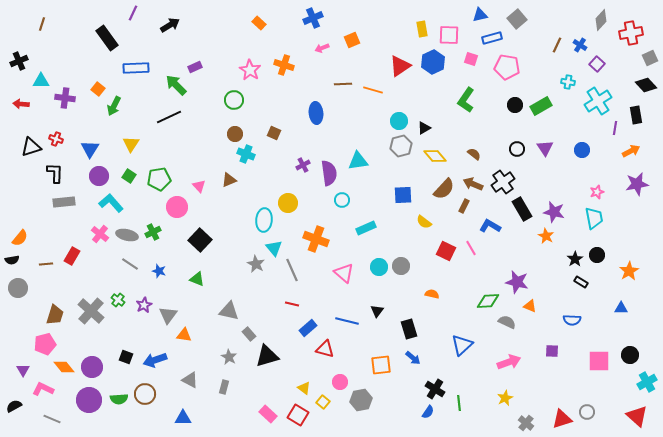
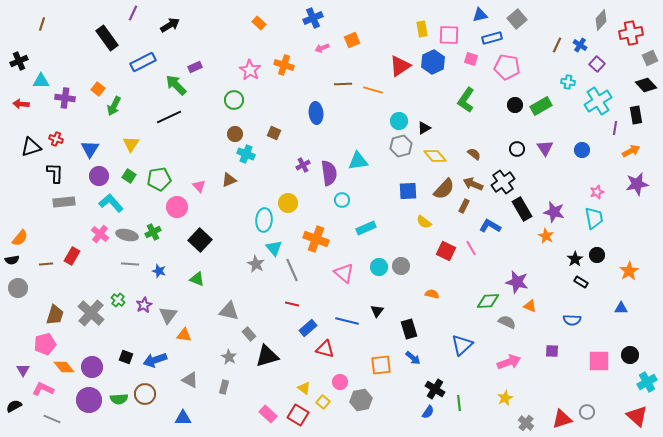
blue rectangle at (136, 68): moved 7 px right, 6 px up; rotated 25 degrees counterclockwise
blue square at (403, 195): moved 5 px right, 4 px up
gray line at (130, 264): rotated 30 degrees counterclockwise
gray cross at (91, 311): moved 2 px down
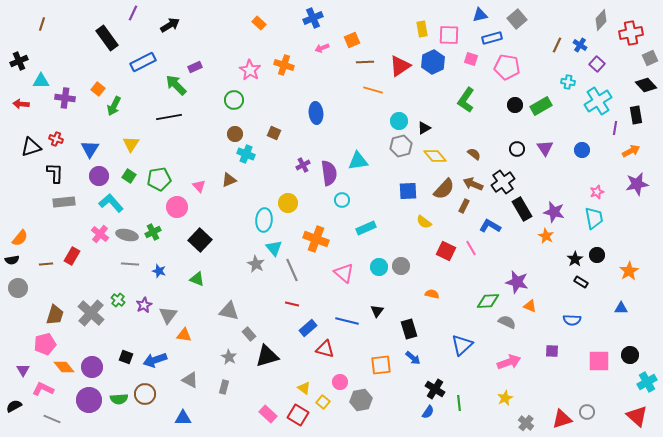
brown line at (343, 84): moved 22 px right, 22 px up
black line at (169, 117): rotated 15 degrees clockwise
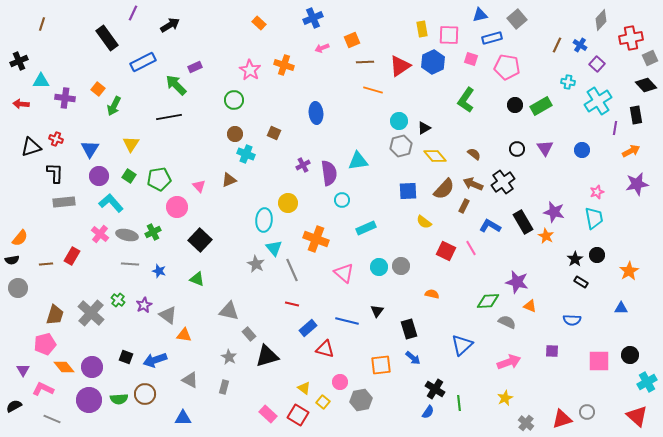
red cross at (631, 33): moved 5 px down
black rectangle at (522, 209): moved 1 px right, 13 px down
gray triangle at (168, 315): rotated 30 degrees counterclockwise
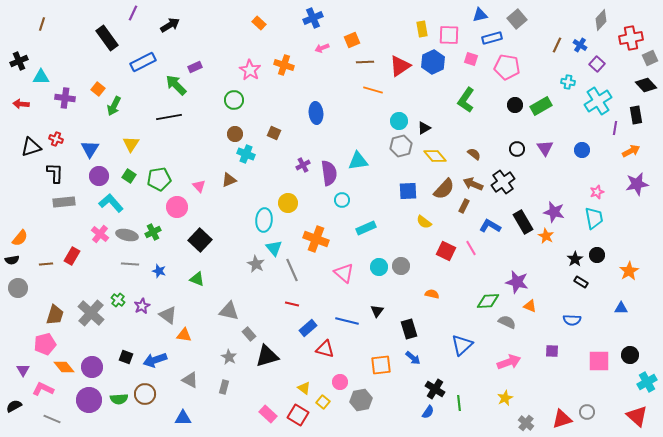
cyan triangle at (41, 81): moved 4 px up
purple star at (144, 305): moved 2 px left, 1 px down
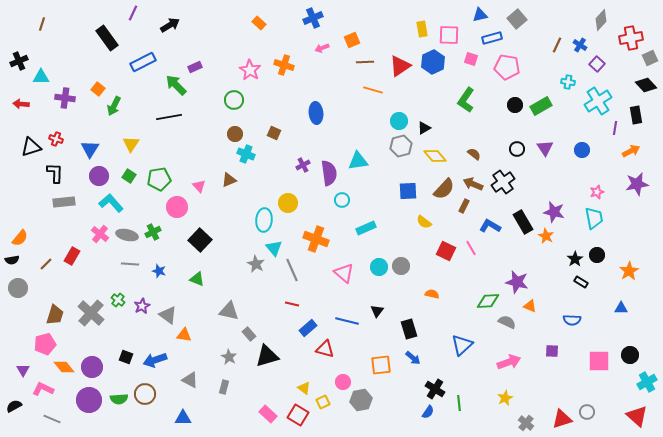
brown line at (46, 264): rotated 40 degrees counterclockwise
pink circle at (340, 382): moved 3 px right
yellow square at (323, 402): rotated 24 degrees clockwise
